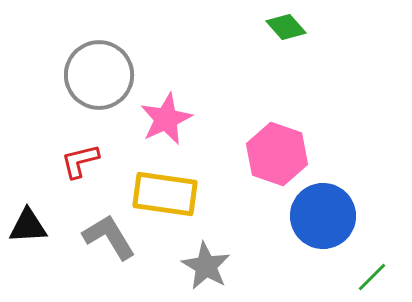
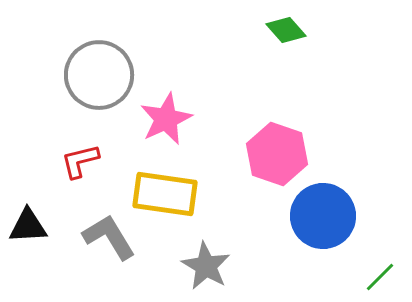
green diamond: moved 3 px down
green line: moved 8 px right
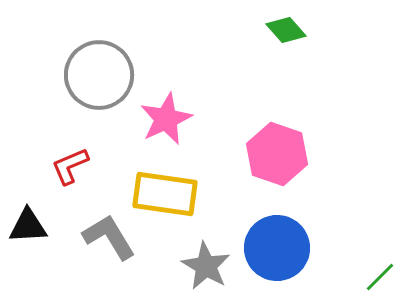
red L-shape: moved 10 px left, 5 px down; rotated 9 degrees counterclockwise
blue circle: moved 46 px left, 32 px down
